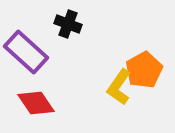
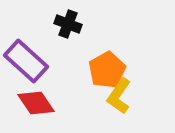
purple rectangle: moved 9 px down
orange pentagon: moved 37 px left
yellow L-shape: moved 9 px down
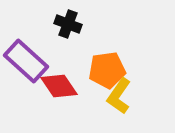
orange pentagon: rotated 21 degrees clockwise
red diamond: moved 23 px right, 17 px up
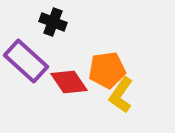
black cross: moved 15 px left, 2 px up
red diamond: moved 10 px right, 4 px up
yellow L-shape: moved 2 px right, 1 px up
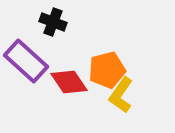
orange pentagon: rotated 6 degrees counterclockwise
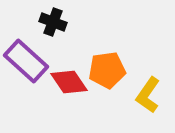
orange pentagon: rotated 6 degrees clockwise
yellow L-shape: moved 27 px right
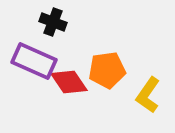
purple rectangle: moved 8 px right; rotated 18 degrees counterclockwise
